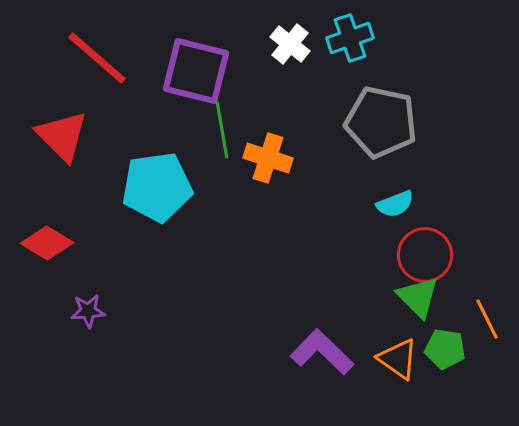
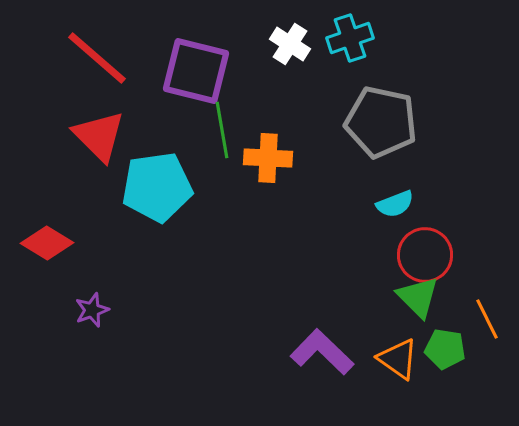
white cross: rotated 6 degrees counterclockwise
red triangle: moved 37 px right
orange cross: rotated 15 degrees counterclockwise
purple star: moved 4 px right, 1 px up; rotated 16 degrees counterclockwise
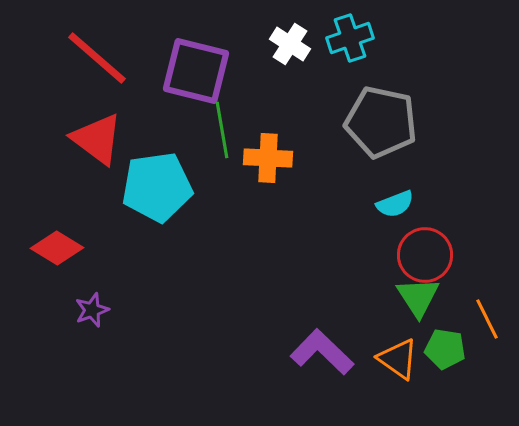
red triangle: moved 2 px left, 3 px down; rotated 8 degrees counterclockwise
red diamond: moved 10 px right, 5 px down
green triangle: rotated 12 degrees clockwise
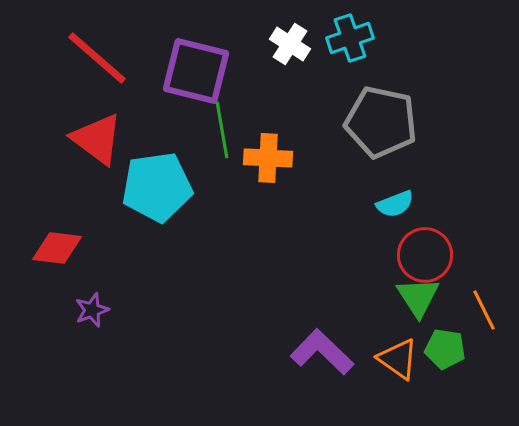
red diamond: rotated 24 degrees counterclockwise
orange line: moved 3 px left, 9 px up
